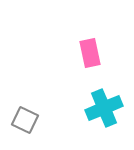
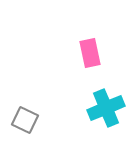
cyan cross: moved 2 px right
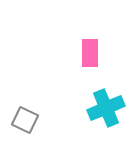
pink rectangle: rotated 12 degrees clockwise
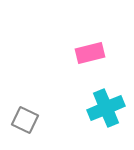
pink rectangle: rotated 76 degrees clockwise
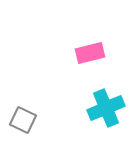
gray square: moved 2 px left
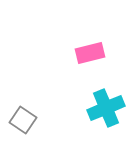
gray square: rotated 8 degrees clockwise
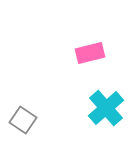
cyan cross: rotated 18 degrees counterclockwise
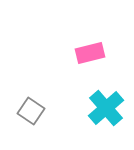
gray square: moved 8 px right, 9 px up
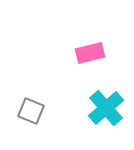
gray square: rotated 12 degrees counterclockwise
